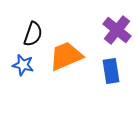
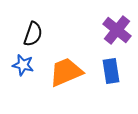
orange trapezoid: moved 16 px down
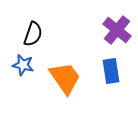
orange trapezoid: moved 1 px left, 6 px down; rotated 78 degrees clockwise
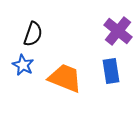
purple cross: moved 1 px right, 1 px down
blue star: rotated 15 degrees clockwise
orange trapezoid: rotated 33 degrees counterclockwise
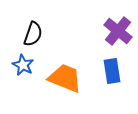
blue rectangle: moved 1 px right
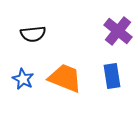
black semicircle: rotated 65 degrees clockwise
blue star: moved 14 px down
blue rectangle: moved 5 px down
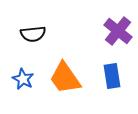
orange trapezoid: rotated 147 degrees counterclockwise
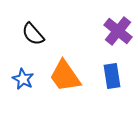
black semicircle: rotated 55 degrees clockwise
orange trapezoid: moved 2 px up
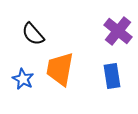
orange trapezoid: moved 5 px left, 7 px up; rotated 45 degrees clockwise
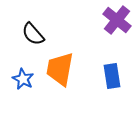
purple cross: moved 1 px left, 11 px up
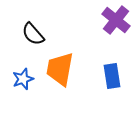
purple cross: moved 1 px left
blue star: rotated 25 degrees clockwise
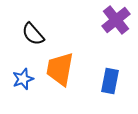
purple cross: rotated 12 degrees clockwise
blue rectangle: moved 2 px left, 5 px down; rotated 20 degrees clockwise
